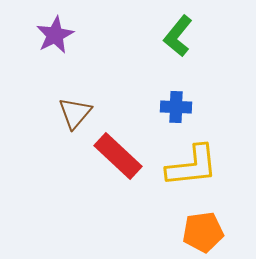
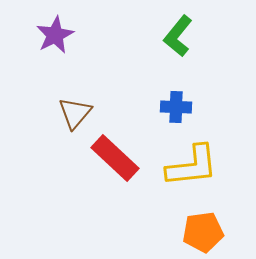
red rectangle: moved 3 px left, 2 px down
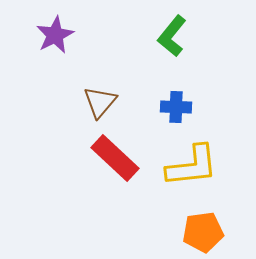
green L-shape: moved 6 px left
brown triangle: moved 25 px right, 11 px up
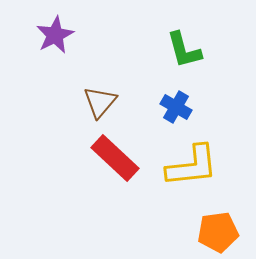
green L-shape: moved 12 px right, 14 px down; rotated 54 degrees counterclockwise
blue cross: rotated 28 degrees clockwise
orange pentagon: moved 15 px right
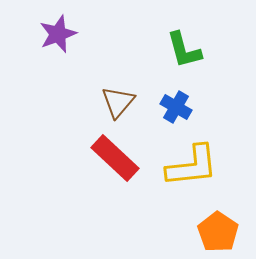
purple star: moved 3 px right, 1 px up; rotated 6 degrees clockwise
brown triangle: moved 18 px right
orange pentagon: rotated 30 degrees counterclockwise
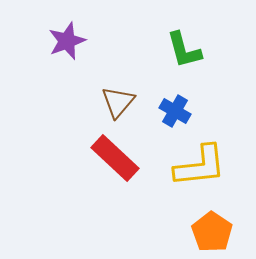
purple star: moved 9 px right, 7 px down
blue cross: moved 1 px left, 4 px down
yellow L-shape: moved 8 px right
orange pentagon: moved 6 px left
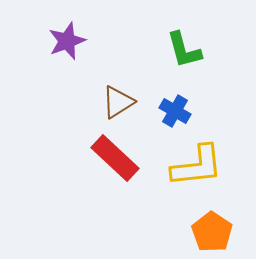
brown triangle: rotated 18 degrees clockwise
yellow L-shape: moved 3 px left
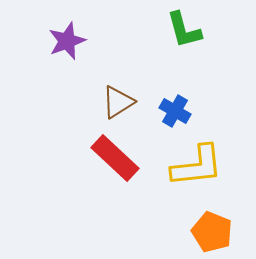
green L-shape: moved 20 px up
orange pentagon: rotated 12 degrees counterclockwise
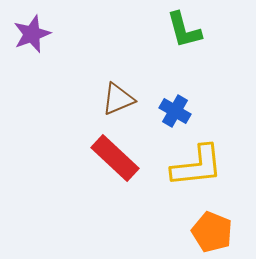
purple star: moved 35 px left, 7 px up
brown triangle: moved 3 px up; rotated 9 degrees clockwise
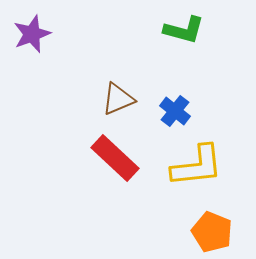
green L-shape: rotated 60 degrees counterclockwise
blue cross: rotated 8 degrees clockwise
